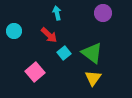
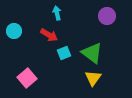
purple circle: moved 4 px right, 3 px down
red arrow: rotated 12 degrees counterclockwise
cyan square: rotated 16 degrees clockwise
pink square: moved 8 px left, 6 px down
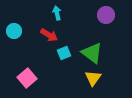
purple circle: moved 1 px left, 1 px up
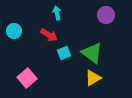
yellow triangle: rotated 24 degrees clockwise
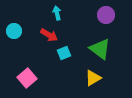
green triangle: moved 8 px right, 4 px up
